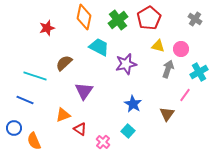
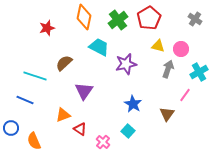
blue circle: moved 3 px left
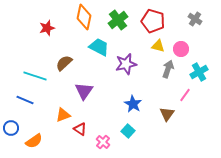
red pentagon: moved 4 px right, 3 px down; rotated 25 degrees counterclockwise
orange semicircle: rotated 102 degrees counterclockwise
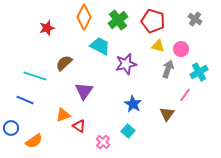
orange diamond: rotated 15 degrees clockwise
cyan trapezoid: moved 1 px right, 1 px up
red triangle: moved 1 px left, 3 px up
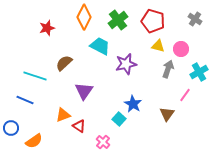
cyan square: moved 9 px left, 12 px up
